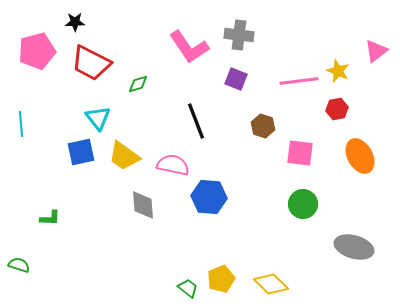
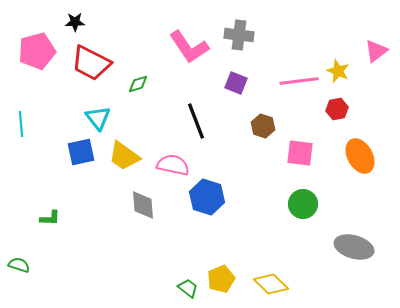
purple square: moved 4 px down
blue hexagon: moved 2 px left; rotated 12 degrees clockwise
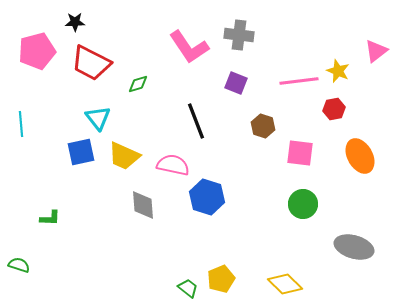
red hexagon: moved 3 px left
yellow trapezoid: rotated 12 degrees counterclockwise
yellow diamond: moved 14 px right
